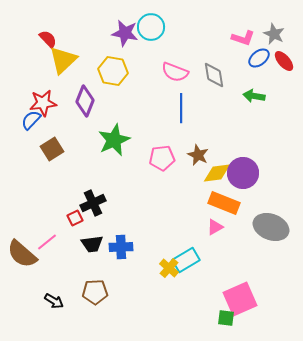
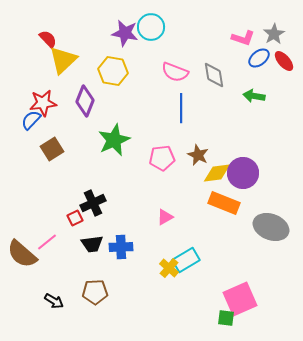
gray star: rotated 15 degrees clockwise
pink triangle: moved 50 px left, 10 px up
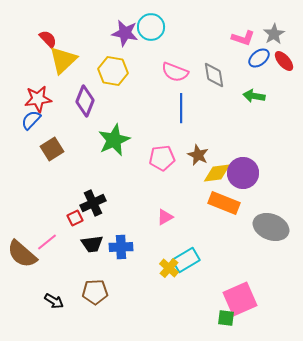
red star: moved 5 px left, 4 px up
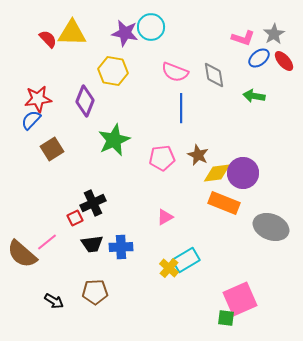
yellow triangle: moved 9 px right, 27 px up; rotated 44 degrees clockwise
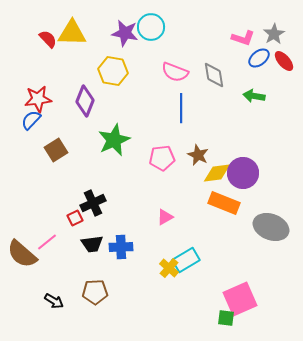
brown square: moved 4 px right, 1 px down
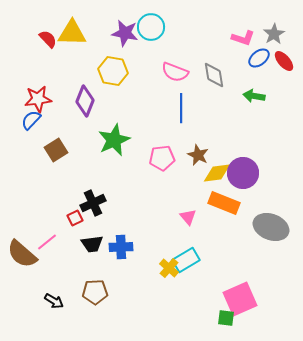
pink triangle: moved 23 px right; rotated 42 degrees counterclockwise
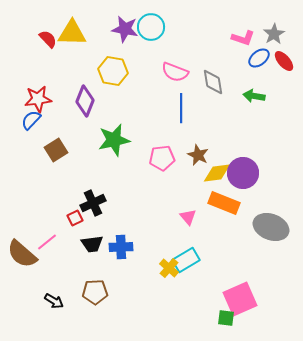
purple star: moved 4 px up
gray diamond: moved 1 px left, 7 px down
green star: rotated 12 degrees clockwise
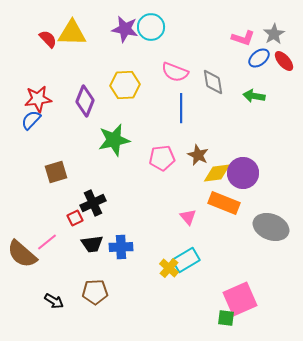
yellow hexagon: moved 12 px right, 14 px down; rotated 12 degrees counterclockwise
brown square: moved 22 px down; rotated 15 degrees clockwise
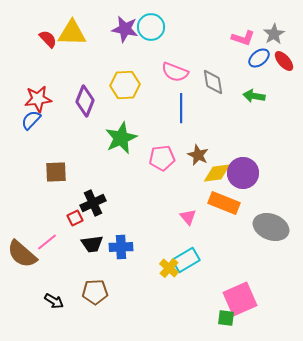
green star: moved 7 px right, 2 px up; rotated 12 degrees counterclockwise
brown square: rotated 15 degrees clockwise
